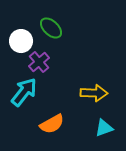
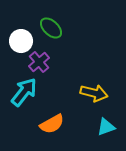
yellow arrow: rotated 12 degrees clockwise
cyan triangle: moved 2 px right, 1 px up
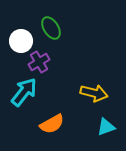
green ellipse: rotated 15 degrees clockwise
purple cross: rotated 10 degrees clockwise
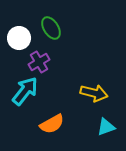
white circle: moved 2 px left, 3 px up
cyan arrow: moved 1 px right, 1 px up
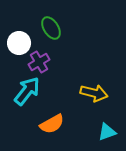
white circle: moved 5 px down
cyan arrow: moved 2 px right
cyan triangle: moved 1 px right, 5 px down
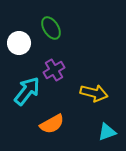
purple cross: moved 15 px right, 8 px down
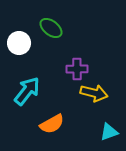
green ellipse: rotated 20 degrees counterclockwise
purple cross: moved 23 px right, 1 px up; rotated 30 degrees clockwise
cyan triangle: moved 2 px right
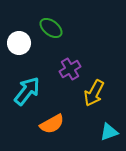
purple cross: moved 7 px left; rotated 30 degrees counterclockwise
yellow arrow: rotated 104 degrees clockwise
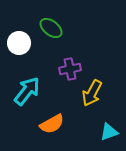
purple cross: rotated 20 degrees clockwise
yellow arrow: moved 2 px left
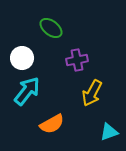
white circle: moved 3 px right, 15 px down
purple cross: moved 7 px right, 9 px up
